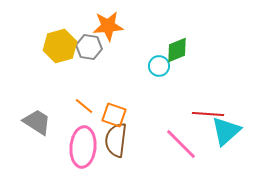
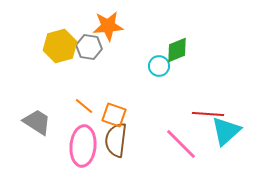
pink ellipse: moved 1 px up
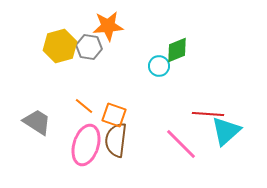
pink ellipse: moved 3 px right, 1 px up; rotated 12 degrees clockwise
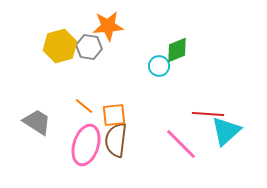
orange square: rotated 25 degrees counterclockwise
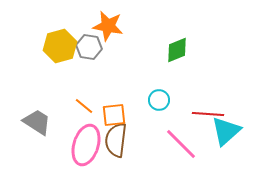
orange star: rotated 16 degrees clockwise
cyan circle: moved 34 px down
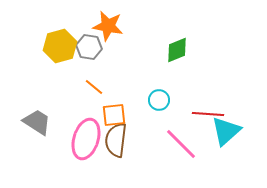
orange line: moved 10 px right, 19 px up
pink ellipse: moved 6 px up
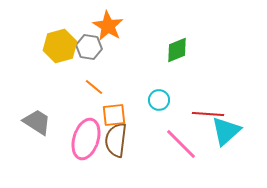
orange star: rotated 20 degrees clockwise
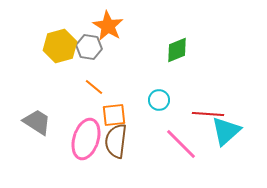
brown semicircle: moved 1 px down
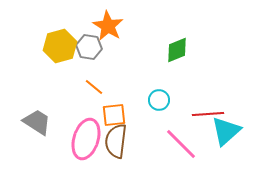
red line: rotated 8 degrees counterclockwise
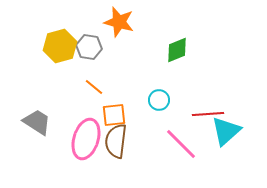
orange star: moved 11 px right, 4 px up; rotated 16 degrees counterclockwise
